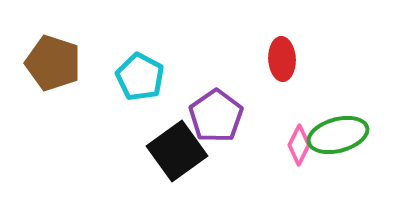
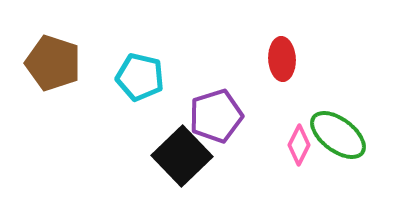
cyan pentagon: rotated 15 degrees counterclockwise
purple pentagon: rotated 18 degrees clockwise
green ellipse: rotated 52 degrees clockwise
black square: moved 5 px right, 5 px down; rotated 8 degrees counterclockwise
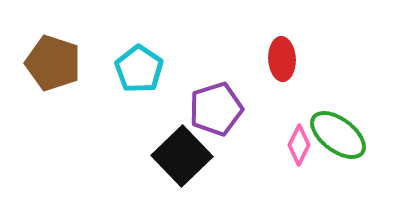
cyan pentagon: moved 1 px left, 8 px up; rotated 21 degrees clockwise
purple pentagon: moved 7 px up
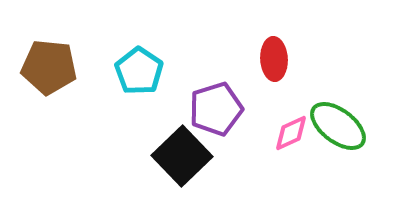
red ellipse: moved 8 px left
brown pentagon: moved 4 px left, 4 px down; rotated 12 degrees counterclockwise
cyan pentagon: moved 2 px down
green ellipse: moved 9 px up
pink diamond: moved 8 px left, 12 px up; rotated 39 degrees clockwise
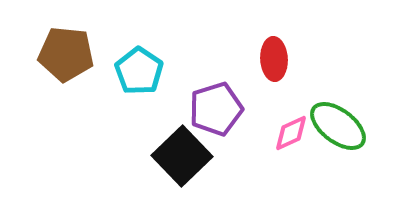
brown pentagon: moved 17 px right, 13 px up
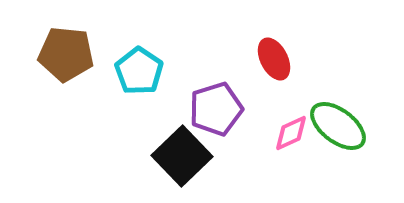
red ellipse: rotated 24 degrees counterclockwise
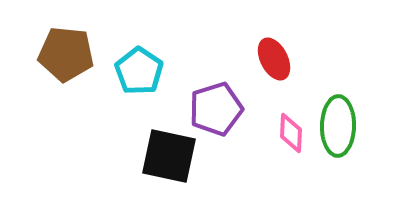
green ellipse: rotated 54 degrees clockwise
pink diamond: rotated 63 degrees counterclockwise
black square: moved 13 px left; rotated 34 degrees counterclockwise
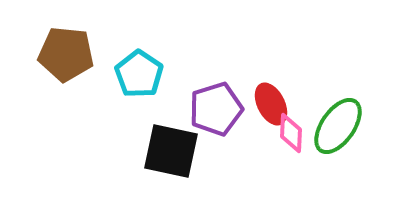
red ellipse: moved 3 px left, 45 px down
cyan pentagon: moved 3 px down
green ellipse: rotated 34 degrees clockwise
black square: moved 2 px right, 5 px up
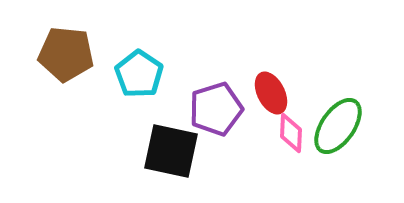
red ellipse: moved 11 px up
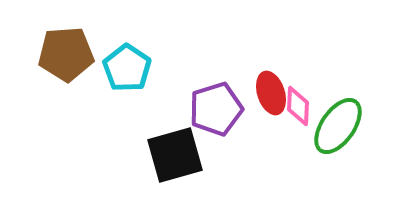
brown pentagon: rotated 10 degrees counterclockwise
cyan pentagon: moved 12 px left, 6 px up
red ellipse: rotated 9 degrees clockwise
pink diamond: moved 7 px right, 27 px up
black square: moved 4 px right, 4 px down; rotated 28 degrees counterclockwise
